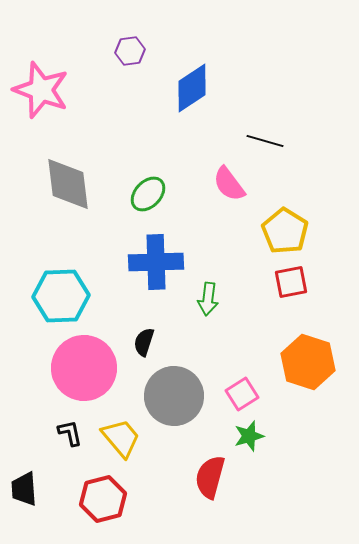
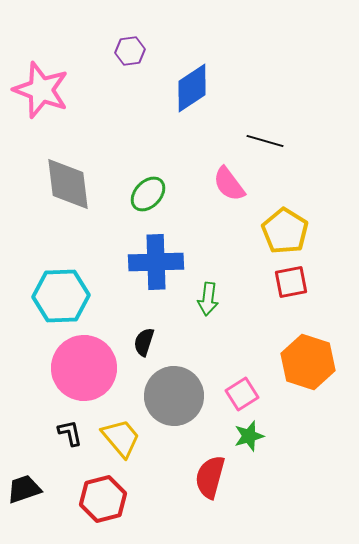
black trapezoid: rotated 75 degrees clockwise
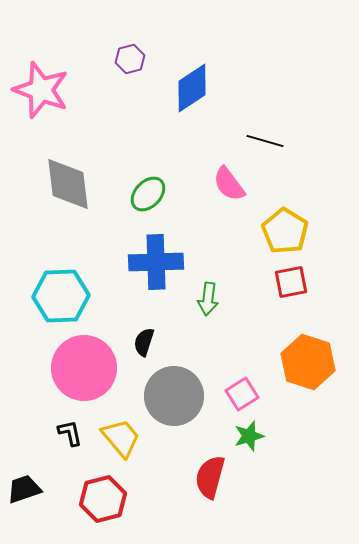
purple hexagon: moved 8 px down; rotated 8 degrees counterclockwise
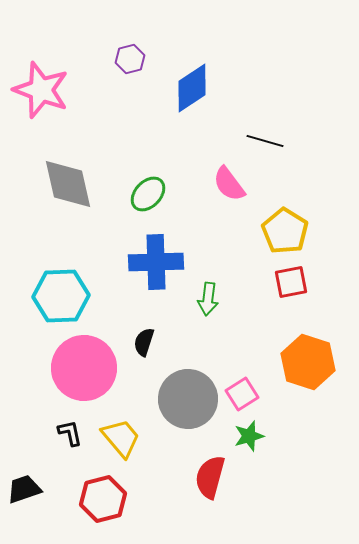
gray diamond: rotated 6 degrees counterclockwise
gray circle: moved 14 px right, 3 px down
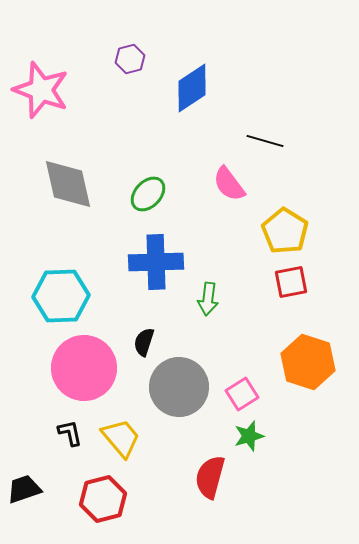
gray circle: moved 9 px left, 12 px up
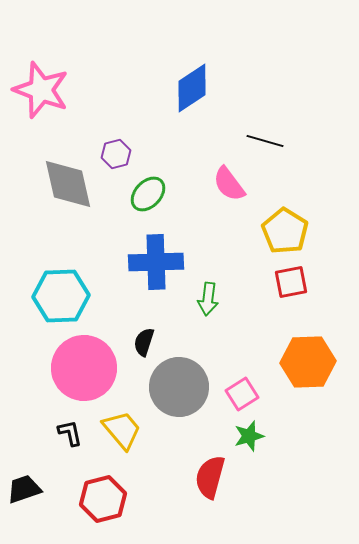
purple hexagon: moved 14 px left, 95 px down
orange hexagon: rotated 20 degrees counterclockwise
yellow trapezoid: moved 1 px right, 8 px up
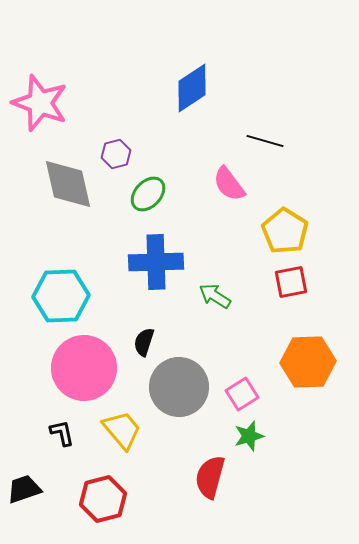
pink star: moved 1 px left, 13 px down
green arrow: moved 7 px right, 3 px up; rotated 116 degrees clockwise
black L-shape: moved 8 px left
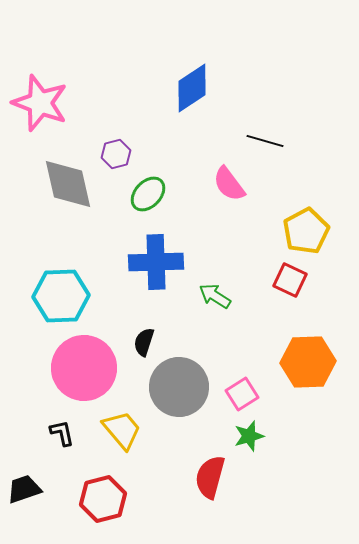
yellow pentagon: moved 21 px right; rotated 12 degrees clockwise
red square: moved 1 px left, 2 px up; rotated 36 degrees clockwise
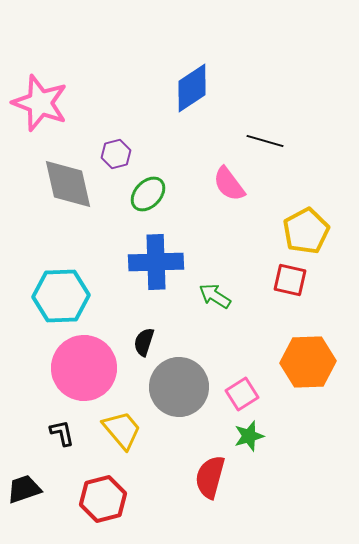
red square: rotated 12 degrees counterclockwise
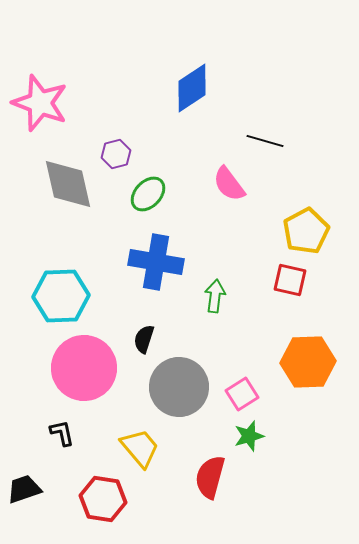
blue cross: rotated 12 degrees clockwise
green arrow: rotated 64 degrees clockwise
black semicircle: moved 3 px up
yellow trapezoid: moved 18 px right, 18 px down
red hexagon: rotated 24 degrees clockwise
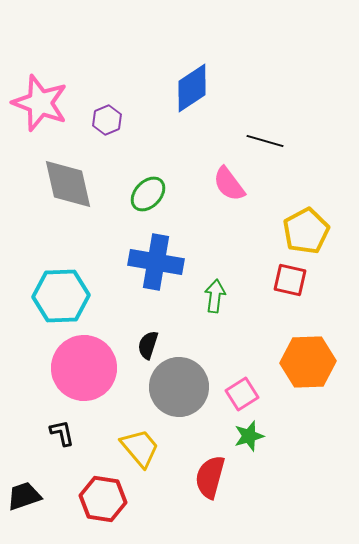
purple hexagon: moved 9 px left, 34 px up; rotated 8 degrees counterclockwise
black semicircle: moved 4 px right, 6 px down
black trapezoid: moved 7 px down
